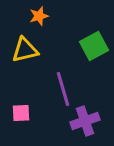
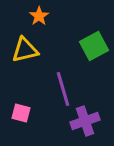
orange star: rotated 18 degrees counterclockwise
pink square: rotated 18 degrees clockwise
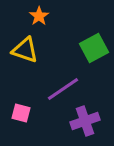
green square: moved 2 px down
yellow triangle: rotated 32 degrees clockwise
purple line: rotated 72 degrees clockwise
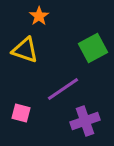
green square: moved 1 px left
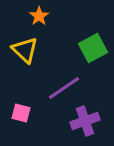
yellow triangle: rotated 24 degrees clockwise
purple line: moved 1 px right, 1 px up
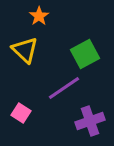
green square: moved 8 px left, 6 px down
pink square: rotated 18 degrees clockwise
purple cross: moved 5 px right
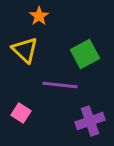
purple line: moved 4 px left, 3 px up; rotated 40 degrees clockwise
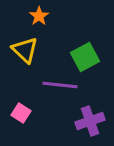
green square: moved 3 px down
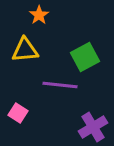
orange star: moved 1 px up
yellow triangle: rotated 48 degrees counterclockwise
pink square: moved 3 px left
purple cross: moved 3 px right, 6 px down; rotated 12 degrees counterclockwise
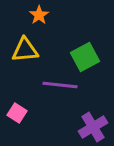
pink square: moved 1 px left
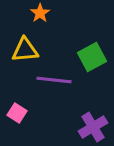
orange star: moved 1 px right, 2 px up
green square: moved 7 px right
purple line: moved 6 px left, 5 px up
